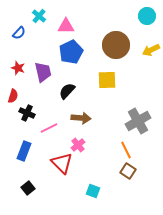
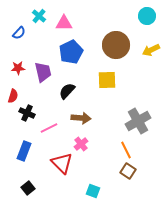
pink triangle: moved 2 px left, 3 px up
red star: rotated 24 degrees counterclockwise
pink cross: moved 3 px right, 1 px up
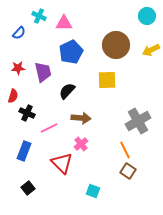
cyan cross: rotated 16 degrees counterclockwise
orange line: moved 1 px left
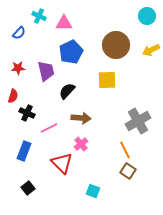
purple trapezoid: moved 3 px right, 1 px up
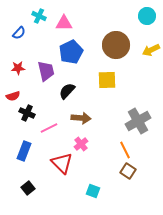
red semicircle: rotated 56 degrees clockwise
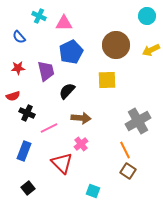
blue semicircle: moved 4 px down; rotated 96 degrees clockwise
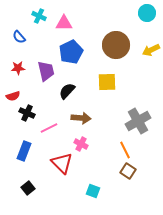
cyan circle: moved 3 px up
yellow square: moved 2 px down
pink cross: rotated 24 degrees counterclockwise
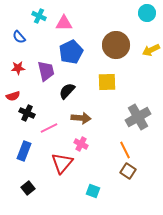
gray cross: moved 4 px up
red triangle: rotated 25 degrees clockwise
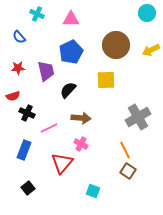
cyan cross: moved 2 px left, 2 px up
pink triangle: moved 7 px right, 4 px up
yellow square: moved 1 px left, 2 px up
black semicircle: moved 1 px right, 1 px up
blue rectangle: moved 1 px up
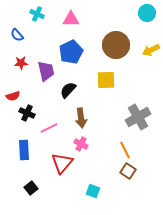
blue semicircle: moved 2 px left, 2 px up
red star: moved 3 px right, 5 px up
brown arrow: rotated 78 degrees clockwise
blue rectangle: rotated 24 degrees counterclockwise
black square: moved 3 px right
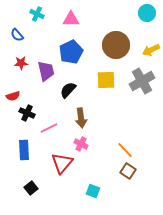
gray cross: moved 4 px right, 36 px up
orange line: rotated 18 degrees counterclockwise
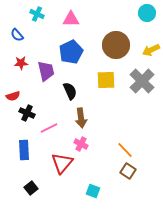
gray cross: rotated 15 degrees counterclockwise
black semicircle: moved 2 px right, 1 px down; rotated 114 degrees clockwise
